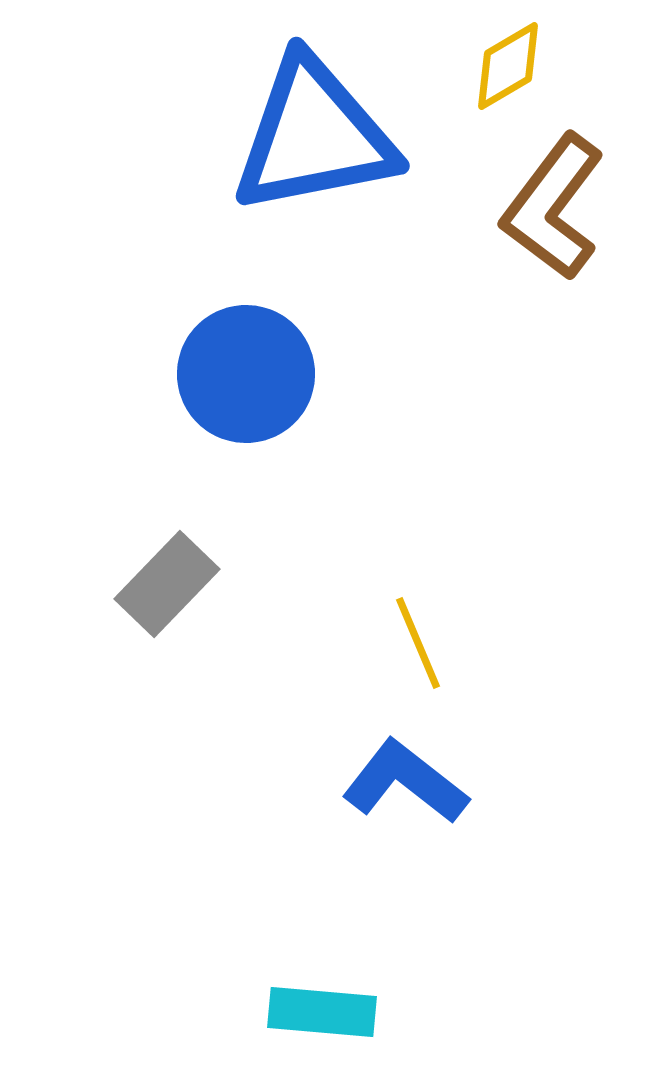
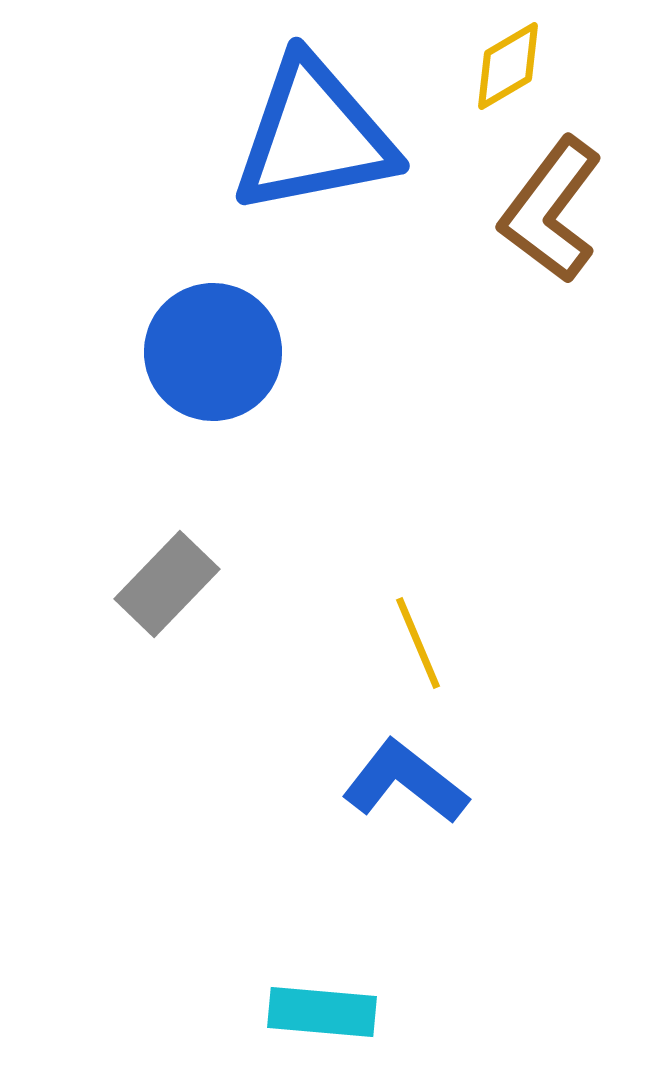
brown L-shape: moved 2 px left, 3 px down
blue circle: moved 33 px left, 22 px up
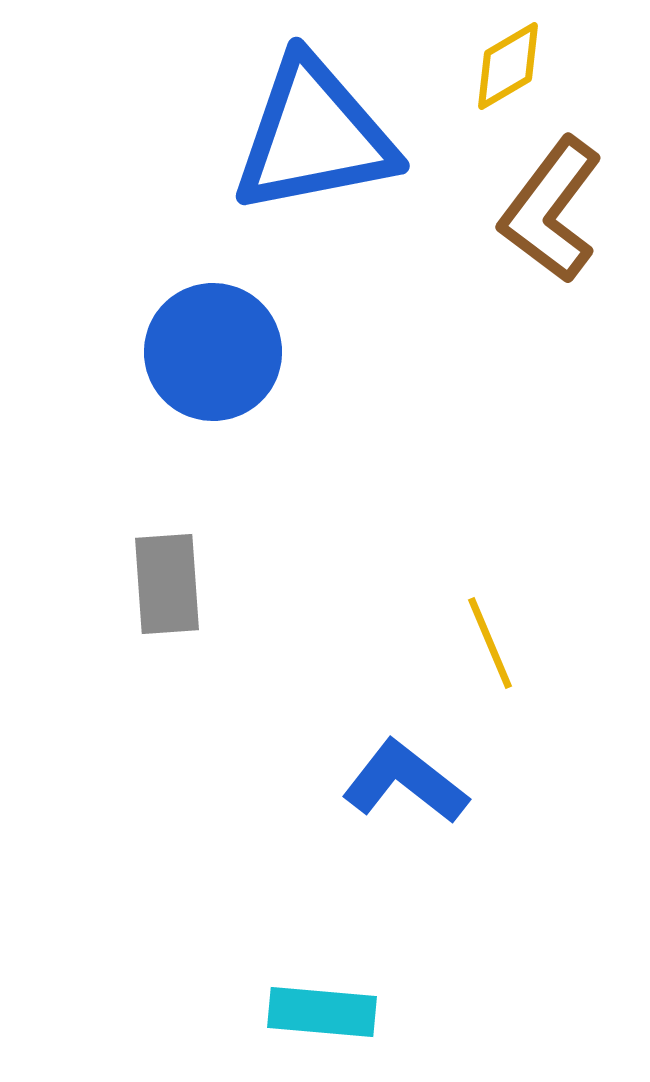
gray rectangle: rotated 48 degrees counterclockwise
yellow line: moved 72 px right
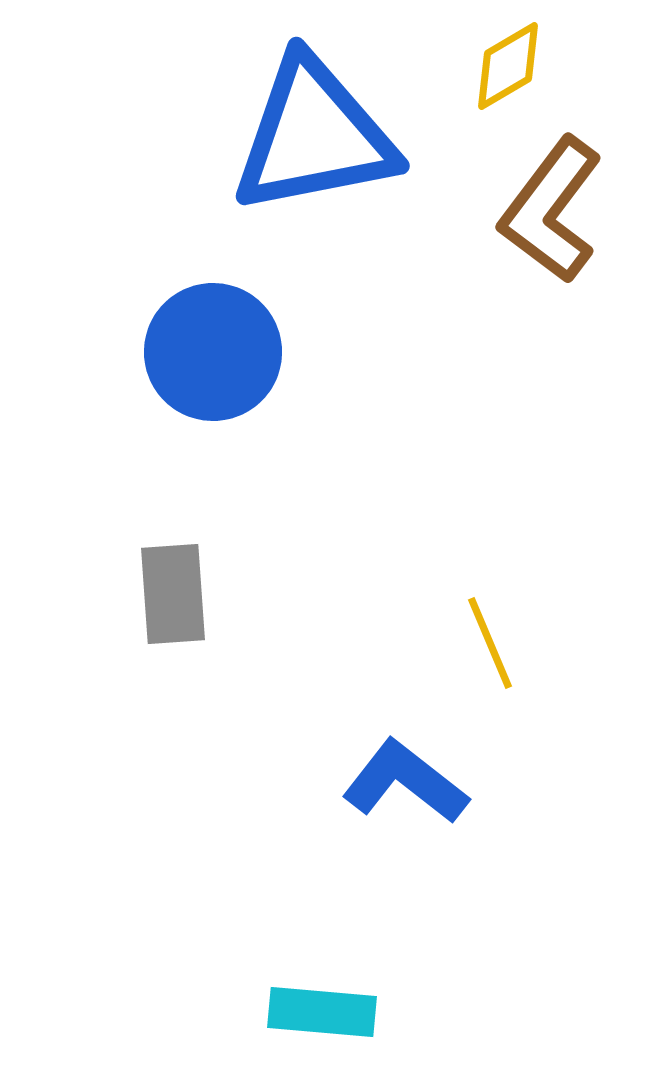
gray rectangle: moved 6 px right, 10 px down
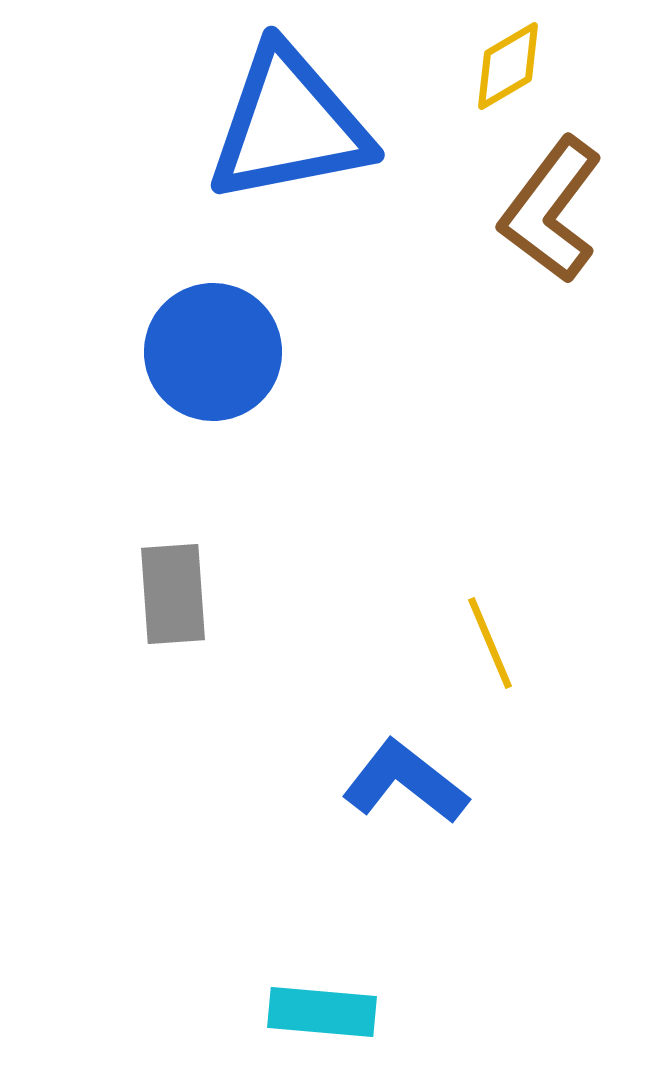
blue triangle: moved 25 px left, 11 px up
